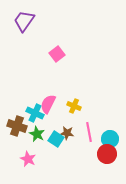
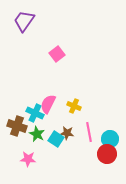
pink star: rotated 21 degrees counterclockwise
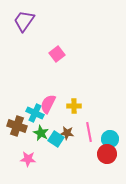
yellow cross: rotated 24 degrees counterclockwise
green star: moved 4 px right, 1 px up
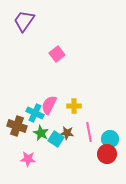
pink semicircle: moved 1 px right, 1 px down
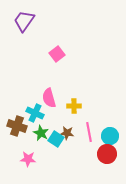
pink semicircle: moved 7 px up; rotated 42 degrees counterclockwise
cyan circle: moved 3 px up
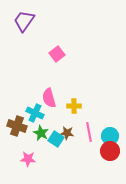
red circle: moved 3 px right, 3 px up
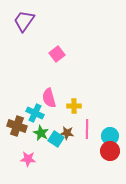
pink line: moved 2 px left, 3 px up; rotated 12 degrees clockwise
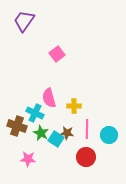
cyan circle: moved 1 px left, 1 px up
red circle: moved 24 px left, 6 px down
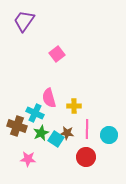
green star: rotated 21 degrees clockwise
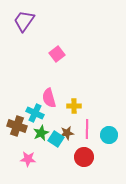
brown star: rotated 16 degrees counterclockwise
red circle: moved 2 px left
